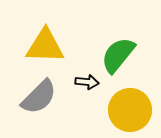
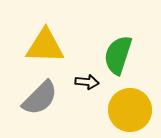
green semicircle: rotated 21 degrees counterclockwise
gray semicircle: moved 1 px right, 1 px down
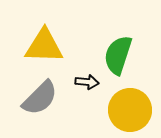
yellow triangle: moved 1 px left
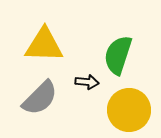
yellow triangle: moved 1 px up
yellow circle: moved 1 px left
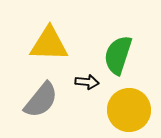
yellow triangle: moved 5 px right, 1 px up
gray semicircle: moved 1 px right, 2 px down; rotated 6 degrees counterclockwise
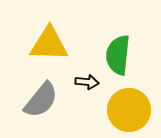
green semicircle: rotated 12 degrees counterclockwise
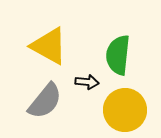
yellow triangle: moved 2 px down; rotated 27 degrees clockwise
gray semicircle: moved 4 px right, 1 px down
yellow circle: moved 4 px left
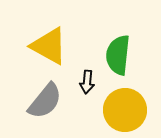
black arrow: rotated 90 degrees clockwise
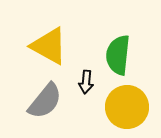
black arrow: moved 1 px left
yellow circle: moved 2 px right, 3 px up
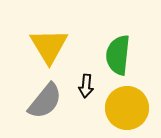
yellow triangle: rotated 30 degrees clockwise
black arrow: moved 4 px down
yellow circle: moved 1 px down
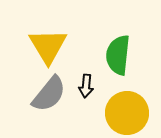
yellow triangle: moved 1 px left
gray semicircle: moved 4 px right, 7 px up
yellow circle: moved 5 px down
